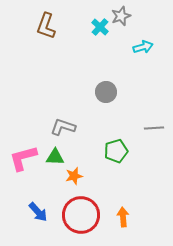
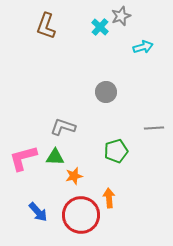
orange arrow: moved 14 px left, 19 px up
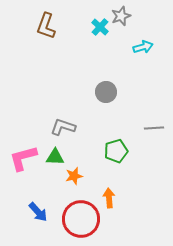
red circle: moved 4 px down
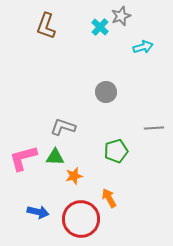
orange arrow: rotated 24 degrees counterclockwise
blue arrow: rotated 35 degrees counterclockwise
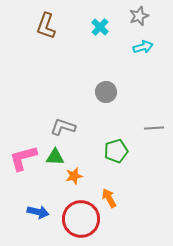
gray star: moved 18 px right
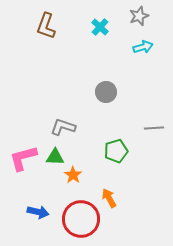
orange star: moved 1 px left, 1 px up; rotated 24 degrees counterclockwise
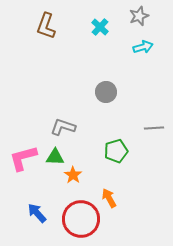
blue arrow: moved 1 px left, 1 px down; rotated 145 degrees counterclockwise
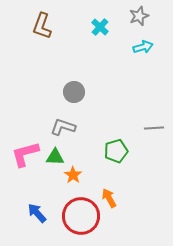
brown L-shape: moved 4 px left
gray circle: moved 32 px left
pink L-shape: moved 2 px right, 4 px up
red circle: moved 3 px up
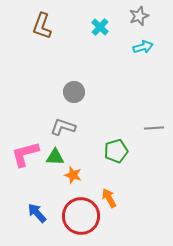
orange star: rotated 18 degrees counterclockwise
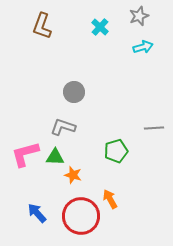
orange arrow: moved 1 px right, 1 px down
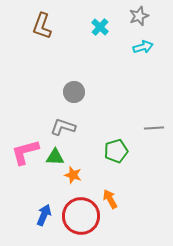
pink L-shape: moved 2 px up
blue arrow: moved 7 px right, 2 px down; rotated 65 degrees clockwise
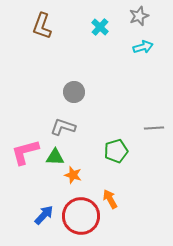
blue arrow: rotated 20 degrees clockwise
